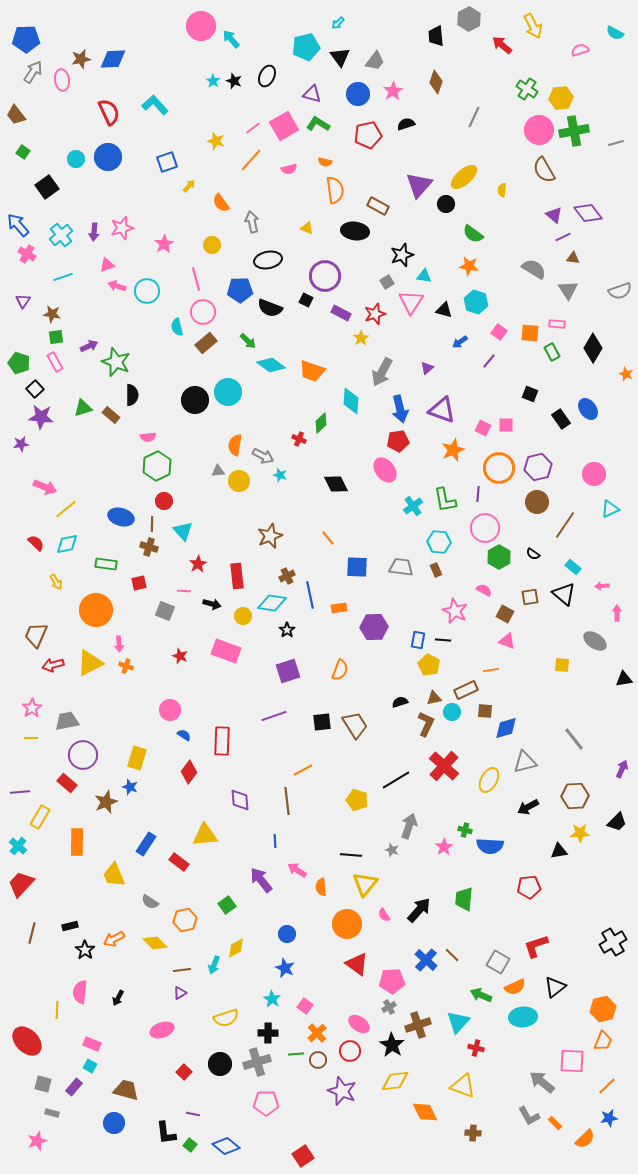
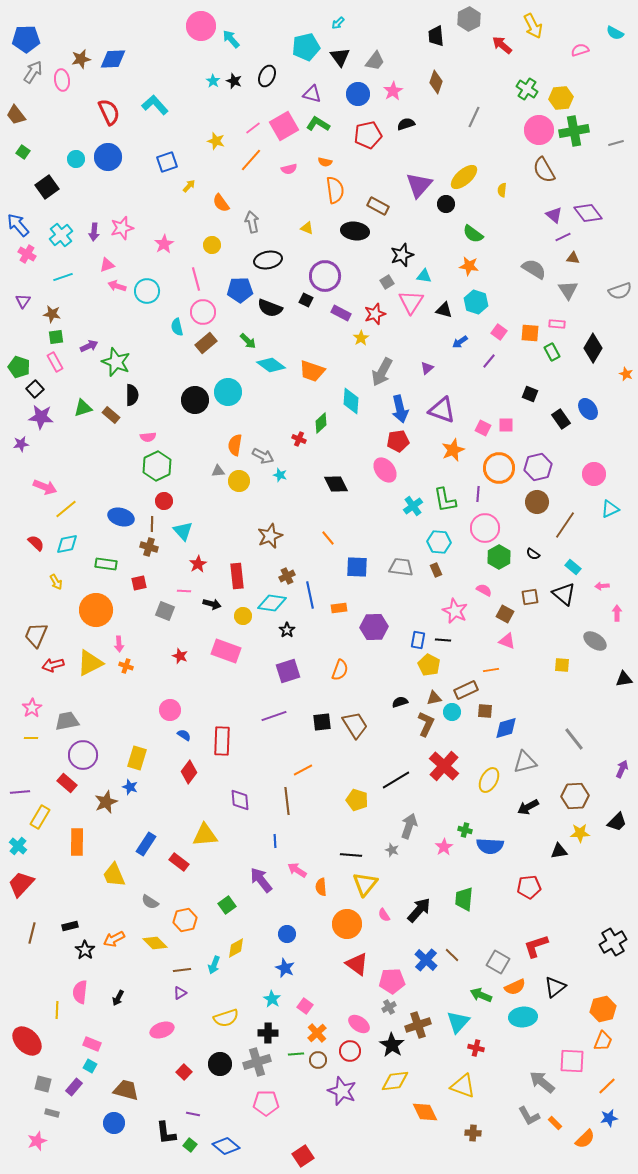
green pentagon at (19, 363): moved 4 px down
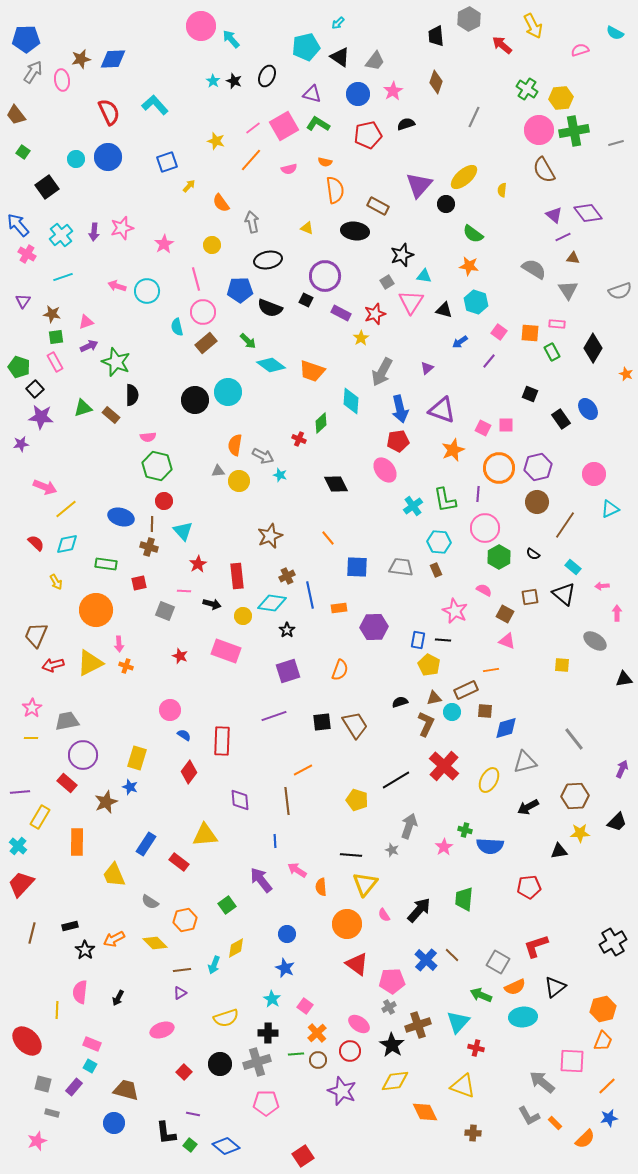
black triangle at (340, 57): rotated 20 degrees counterclockwise
pink triangle at (107, 265): moved 21 px left, 57 px down
green hexagon at (157, 466): rotated 20 degrees counterclockwise
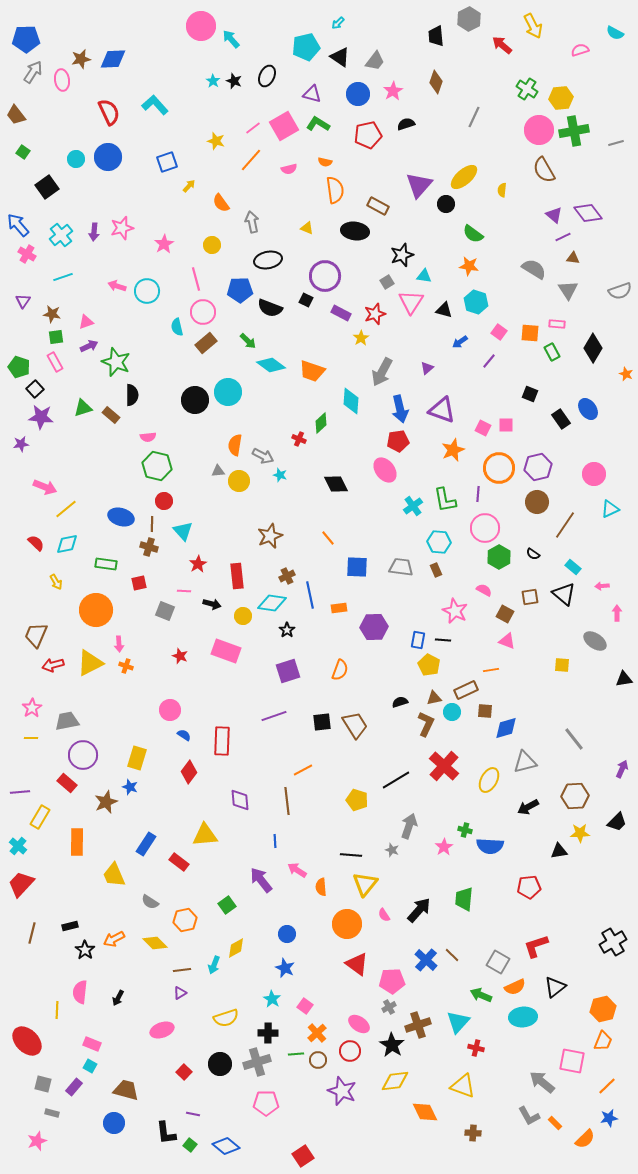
pink square at (572, 1061): rotated 8 degrees clockwise
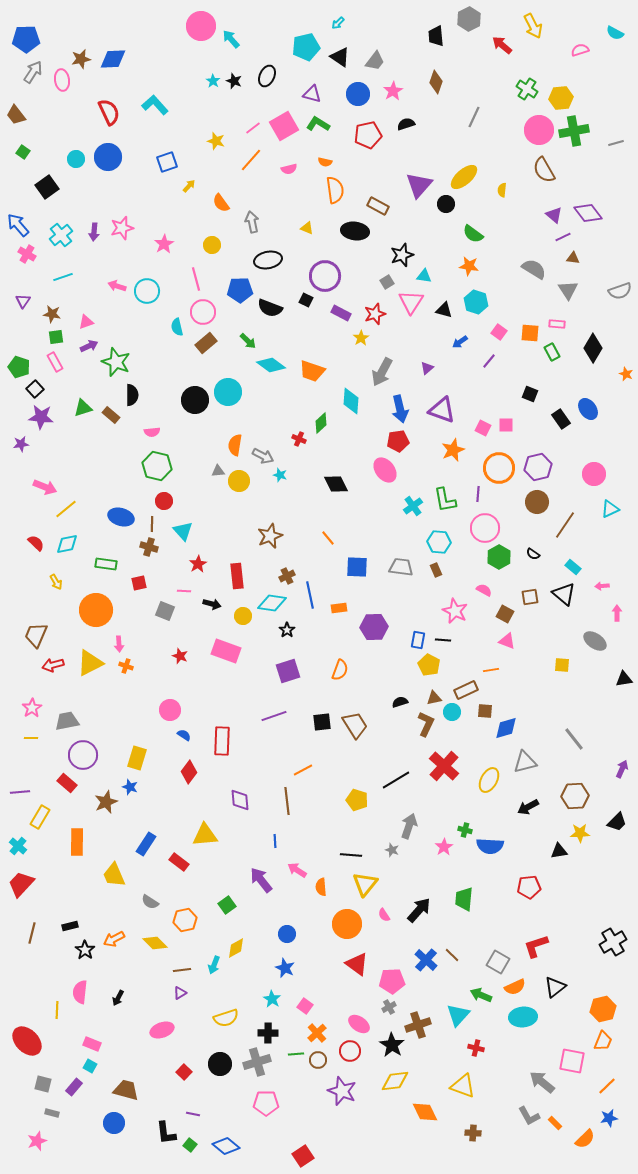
pink semicircle at (148, 437): moved 4 px right, 5 px up
cyan triangle at (458, 1022): moved 7 px up
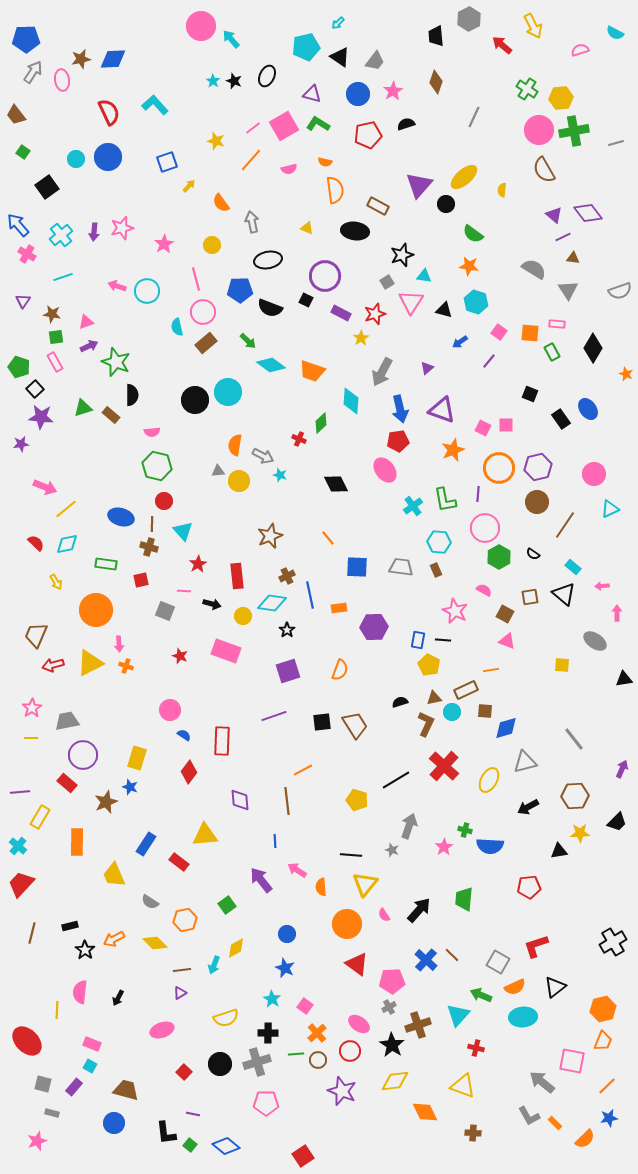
red square at (139, 583): moved 2 px right, 3 px up
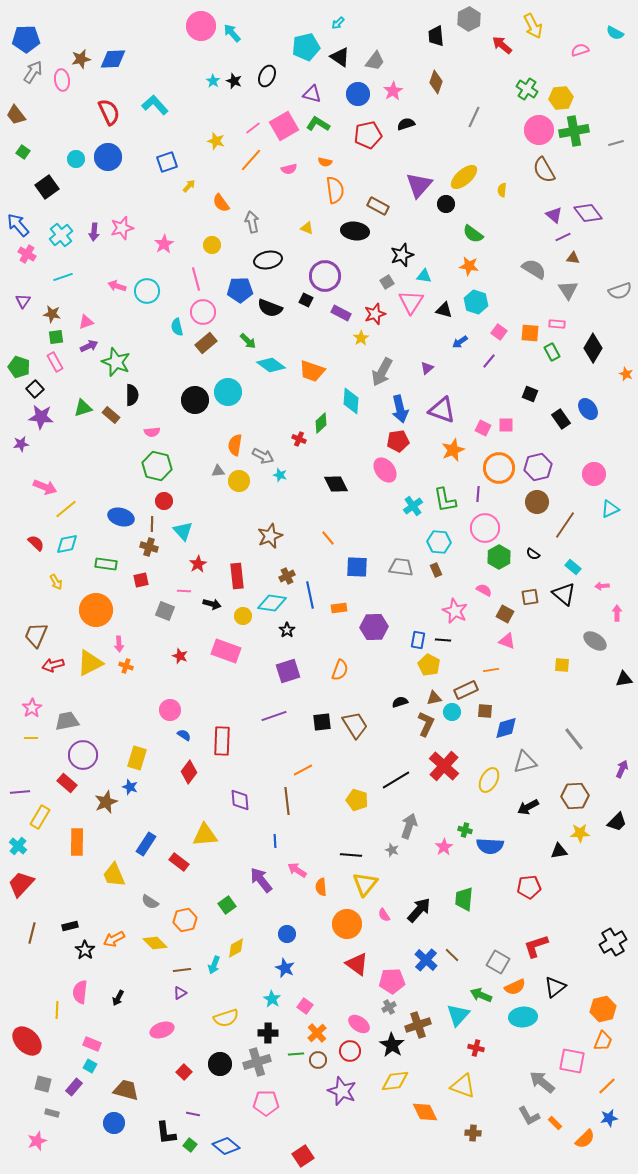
cyan arrow at (231, 39): moved 1 px right, 6 px up
